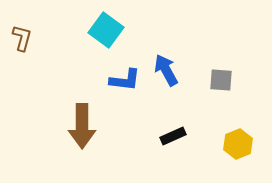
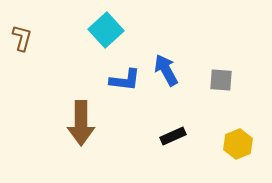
cyan square: rotated 12 degrees clockwise
brown arrow: moved 1 px left, 3 px up
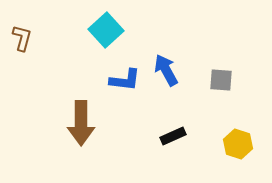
yellow hexagon: rotated 20 degrees counterclockwise
